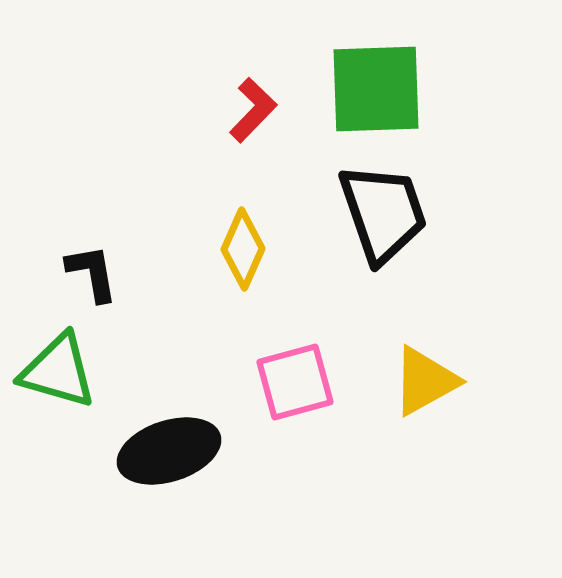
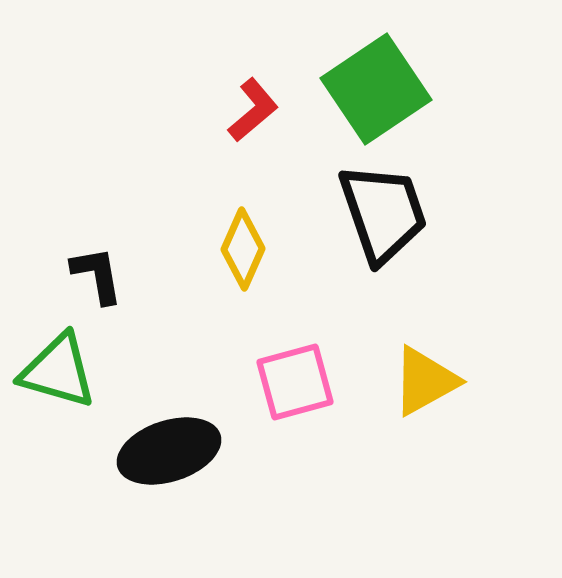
green square: rotated 32 degrees counterclockwise
red L-shape: rotated 6 degrees clockwise
black L-shape: moved 5 px right, 2 px down
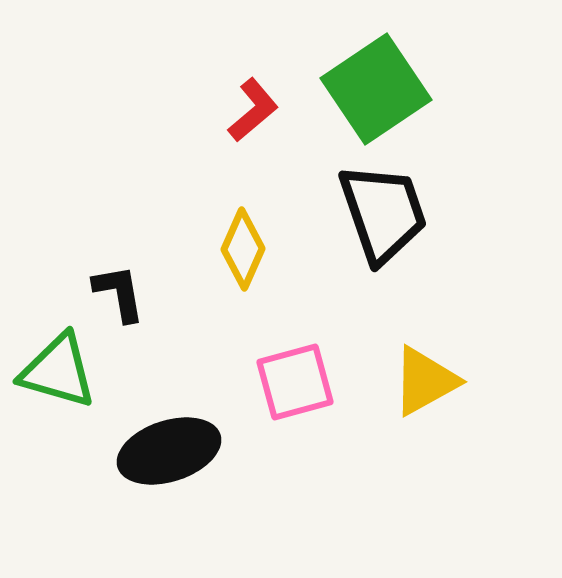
black L-shape: moved 22 px right, 18 px down
